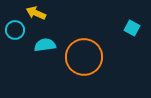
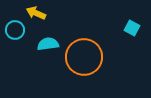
cyan semicircle: moved 3 px right, 1 px up
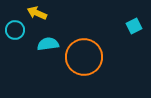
yellow arrow: moved 1 px right
cyan square: moved 2 px right, 2 px up; rotated 35 degrees clockwise
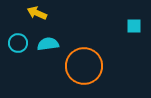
cyan square: rotated 28 degrees clockwise
cyan circle: moved 3 px right, 13 px down
orange circle: moved 9 px down
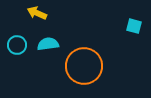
cyan square: rotated 14 degrees clockwise
cyan circle: moved 1 px left, 2 px down
